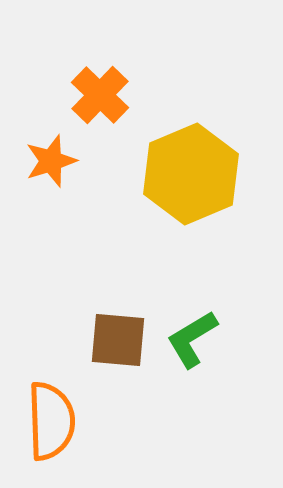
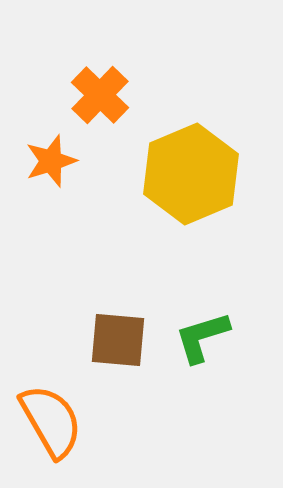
green L-shape: moved 10 px right, 2 px up; rotated 14 degrees clockwise
orange semicircle: rotated 28 degrees counterclockwise
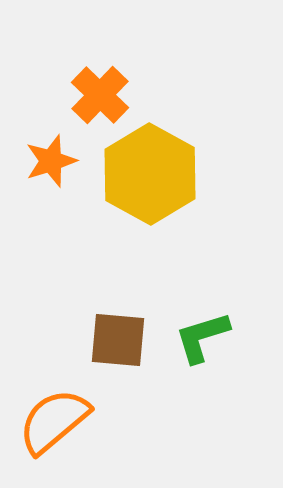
yellow hexagon: moved 41 px left; rotated 8 degrees counterclockwise
orange semicircle: moved 3 px right; rotated 100 degrees counterclockwise
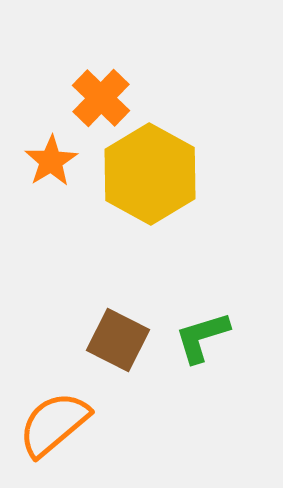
orange cross: moved 1 px right, 3 px down
orange star: rotated 14 degrees counterclockwise
brown square: rotated 22 degrees clockwise
orange semicircle: moved 3 px down
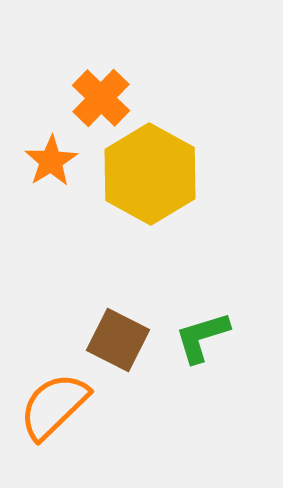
orange semicircle: moved 18 px up; rotated 4 degrees counterclockwise
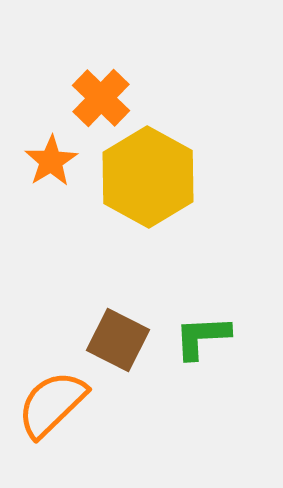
yellow hexagon: moved 2 px left, 3 px down
green L-shape: rotated 14 degrees clockwise
orange semicircle: moved 2 px left, 2 px up
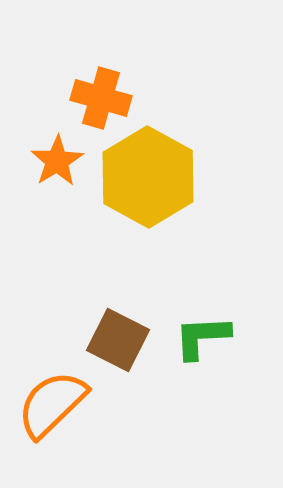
orange cross: rotated 28 degrees counterclockwise
orange star: moved 6 px right
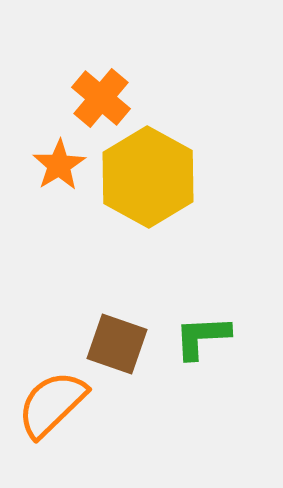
orange cross: rotated 24 degrees clockwise
orange star: moved 2 px right, 4 px down
brown square: moved 1 px left, 4 px down; rotated 8 degrees counterclockwise
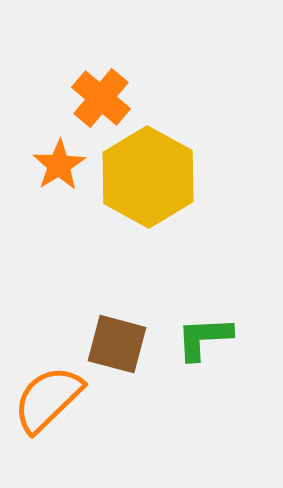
green L-shape: moved 2 px right, 1 px down
brown square: rotated 4 degrees counterclockwise
orange semicircle: moved 4 px left, 5 px up
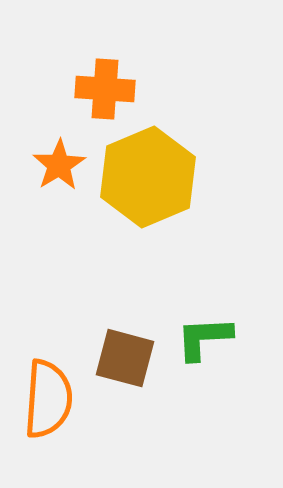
orange cross: moved 4 px right, 9 px up; rotated 36 degrees counterclockwise
yellow hexagon: rotated 8 degrees clockwise
brown square: moved 8 px right, 14 px down
orange semicircle: rotated 138 degrees clockwise
